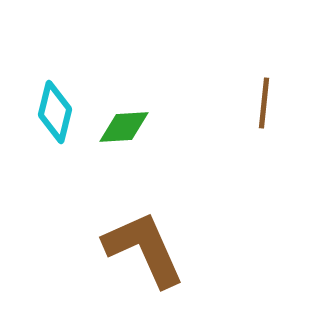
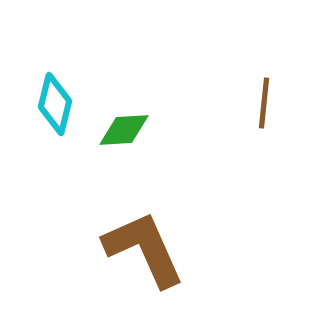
cyan diamond: moved 8 px up
green diamond: moved 3 px down
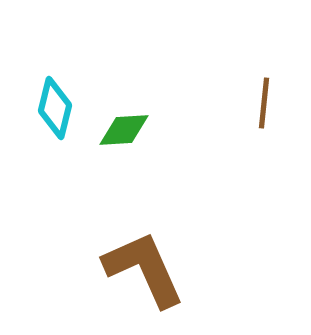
cyan diamond: moved 4 px down
brown L-shape: moved 20 px down
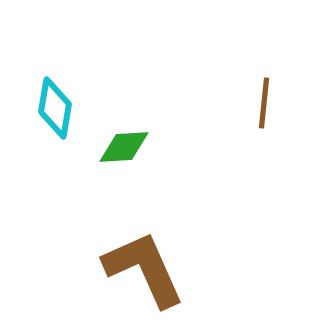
cyan diamond: rotated 4 degrees counterclockwise
green diamond: moved 17 px down
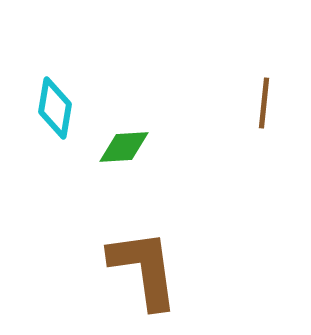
brown L-shape: rotated 16 degrees clockwise
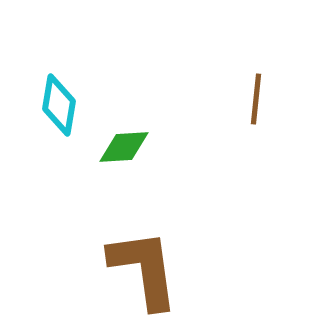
brown line: moved 8 px left, 4 px up
cyan diamond: moved 4 px right, 3 px up
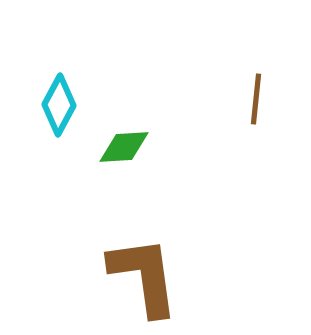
cyan diamond: rotated 18 degrees clockwise
brown L-shape: moved 7 px down
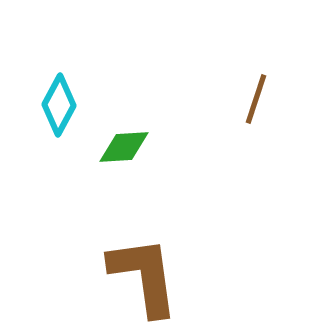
brown line: rotated 12 degrees clockwise
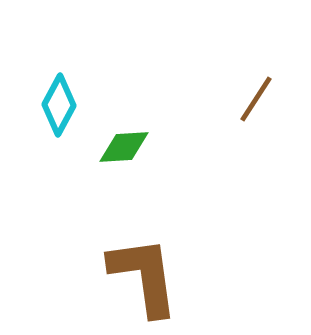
brown line: rotated 15 degrees clockwise
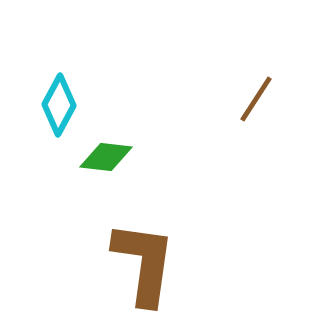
green diamond: moved 18 px left, 10 px down; rotated 10 degrees clockwise
brown L-shape: moved 13 px up; rotated 16 degrees clockwise
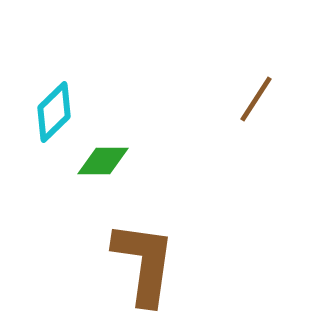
cyan diamond: moved 5 px left, 7 px down; rotated 18 degrees clockwise
green diamond: moved 3 px left, 4 px down; rotated 6 degrees counterclockwise
